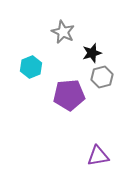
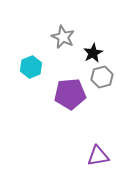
gray star: moved 5 px down
black star: moved 1 px right; rotated 12 degrees counterclockwise
purple pentagon: moved 1 px right, 1 px up
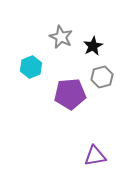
gray star: moved 2 px left
black star: moved 7 px up
purple triangle: moved 3 px left
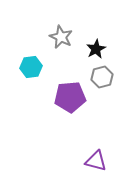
black star: moved 3 px right, 3 px down
cyan hexagon: rotated 15 degrees clockwise
purple pentagon: moved 3 px down
purple triangle: moved 1 px right, 5 px down; rotated 25 degrees clockwise
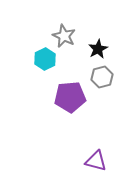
gray star: moved 3 px right, 1 px up
black star: moved 2 px right
cyan hexagon: moved 14 px right, 8 px up; rotated 20 degrees counterclockwise
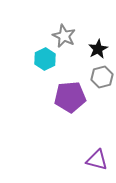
purple triangle: moved 1 px right, 1 px up
